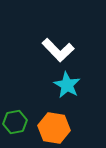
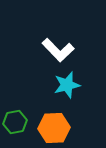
cyan star: rotated 28 degrees clockwise
orange hexagon: rotated 12 degrees counterclockwise
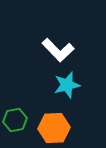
green hexagon: moved 2 px up
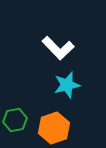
white L-shape: moved 2 px up
orange hexagon: rotated 16 degrees counterclockwise
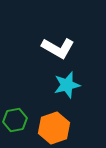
white L-shape: rotated 16 degrees counterclockwise
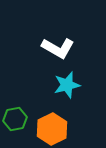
green hexagon: moved 1 px up
orange hexagon: moved 2 px left, 1 px down; rotated 8 degrees counterclockwise
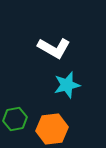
white L-shape: moved 4 px left
orange hexagon: rotated 20 degrees clockwise
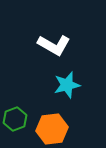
white L-shape: moved 3 px up
green hexagon: rotated 10 degrees counterclockwise
